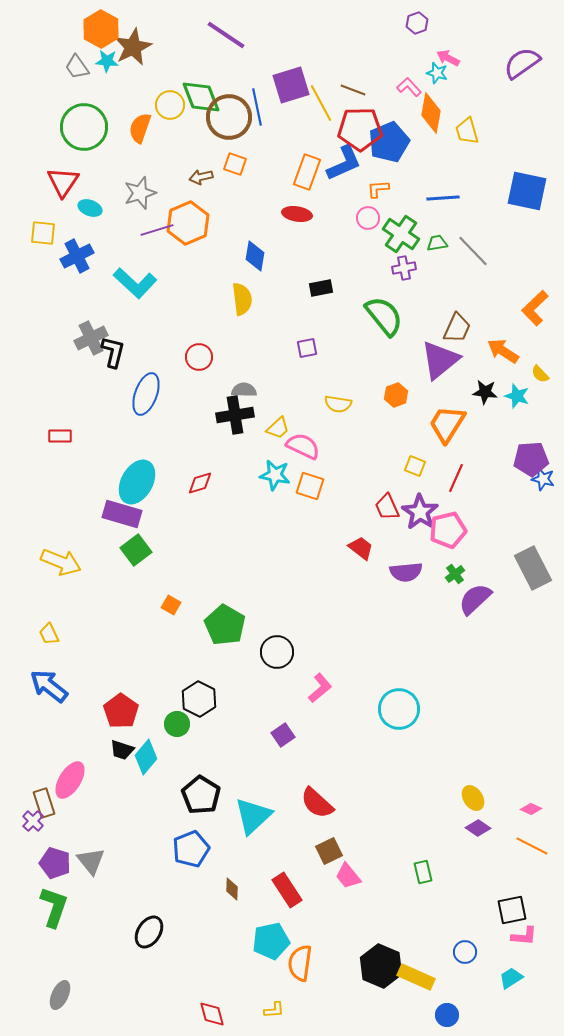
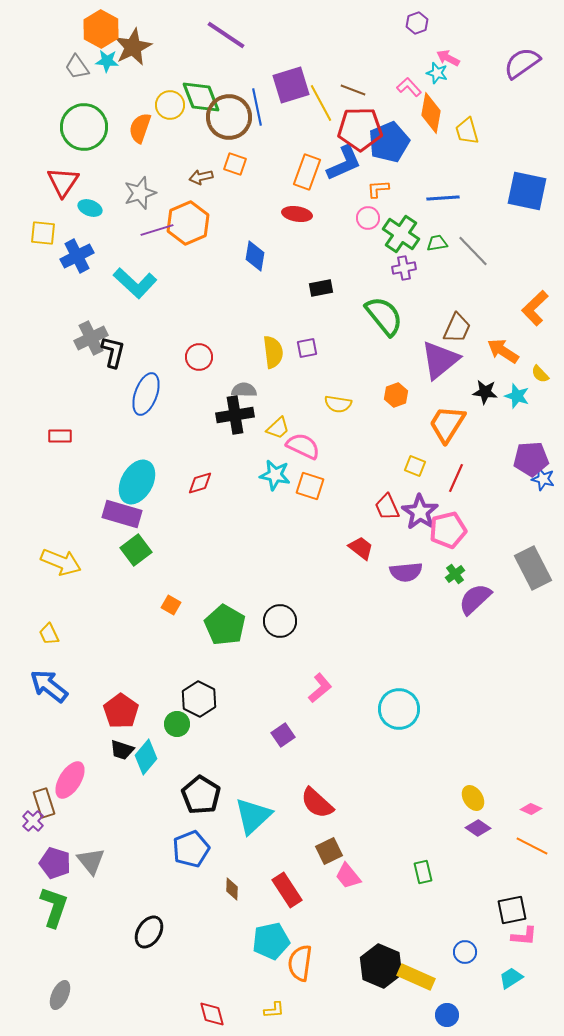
yellow semicircle at (242, 299): moved 31 px right, 53 px down
black circle at (277, 652): moved 3 px right, 31 px up
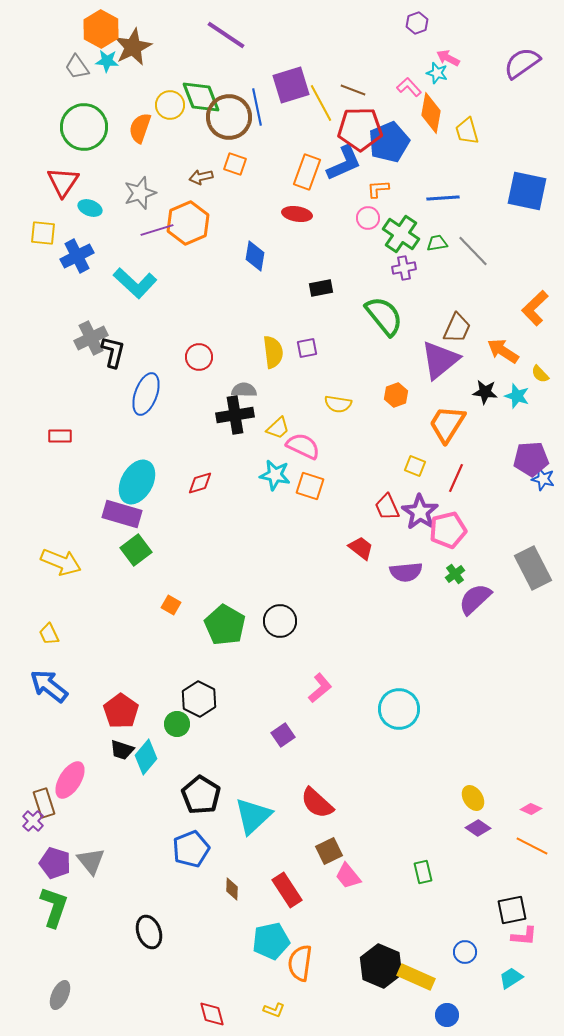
black ellipse at (149, 932): rotated 52 degrees counterclockwise
yellow L-shape at (274, 1010): rotated 25 degrees clockwise
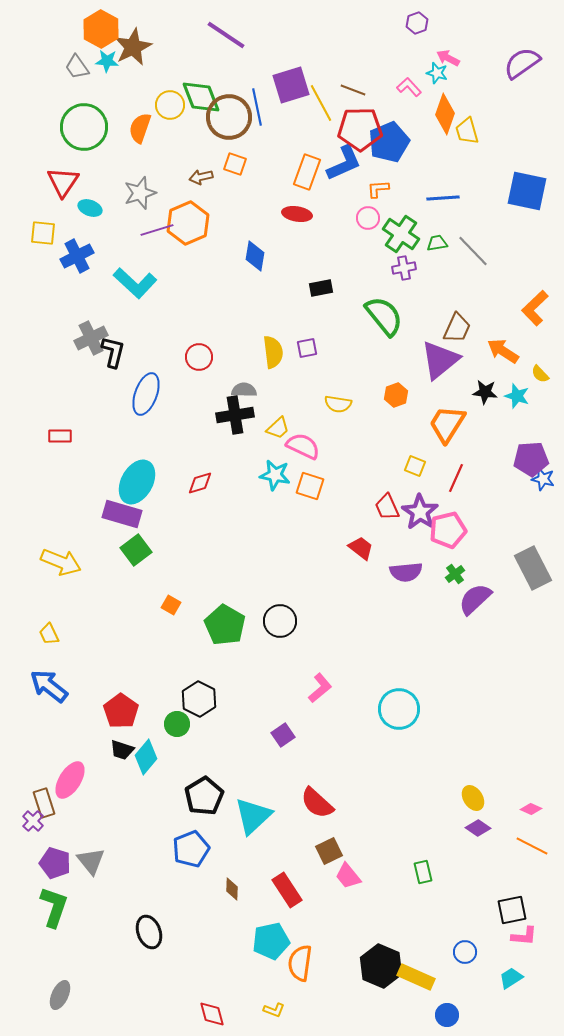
orange diamond at (431, 113): moved 14 px right, 1 px down; rotated 9 degrees clockwise
black pentagon at (201, 795): moved 3 px right, 1 px down; rotated 9 degrees clockwise
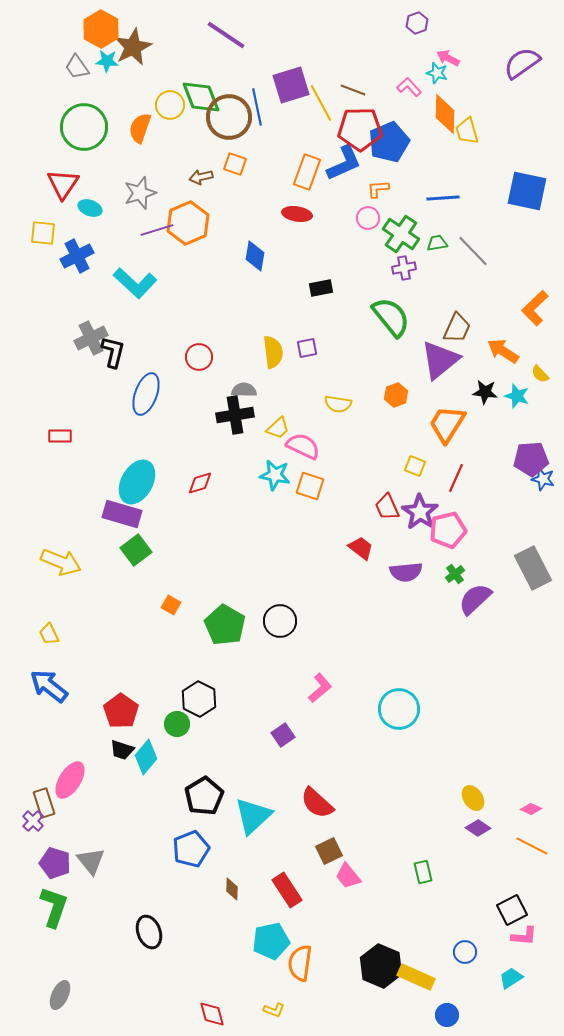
orange diamond at (445, 114): rotated 18 degrees counterclockwise
red triangle at (63, 182): moved 2 px down
green semicircle at (384, 316): moved 7 px right, 1 px down
black square at (512, 910): rotated 16 degrees counterclockwise
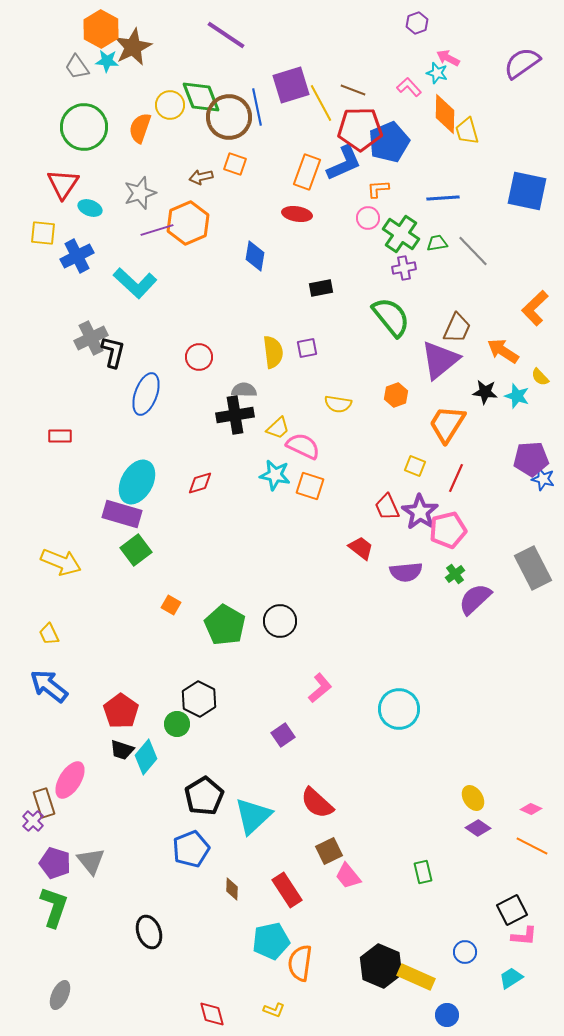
yellow semicircle at (540, 374): moved 3 px down
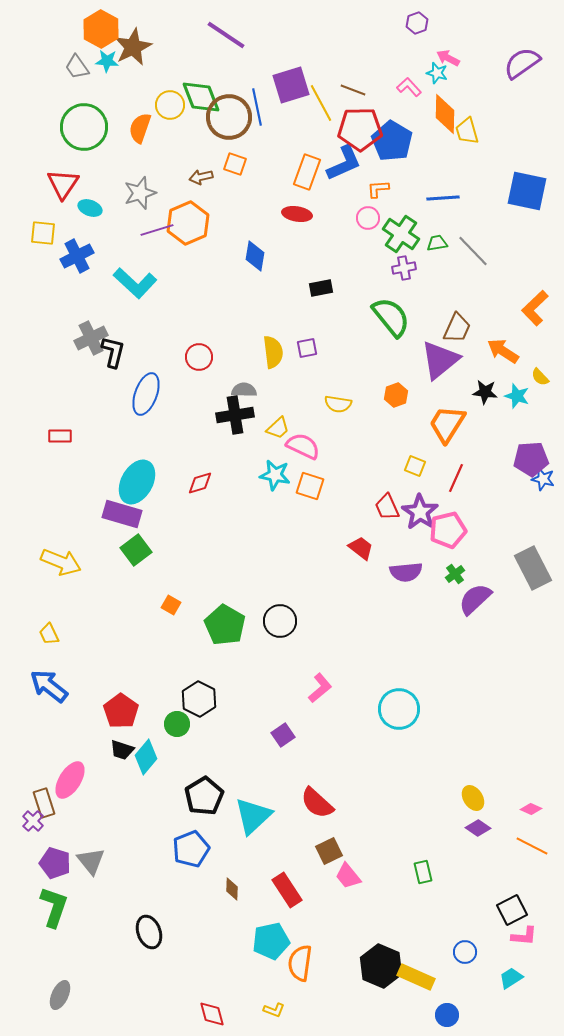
blue pentagon at (389, 142): moved 3 px right, 1 px up; rotated 18 degrees counterclockwise
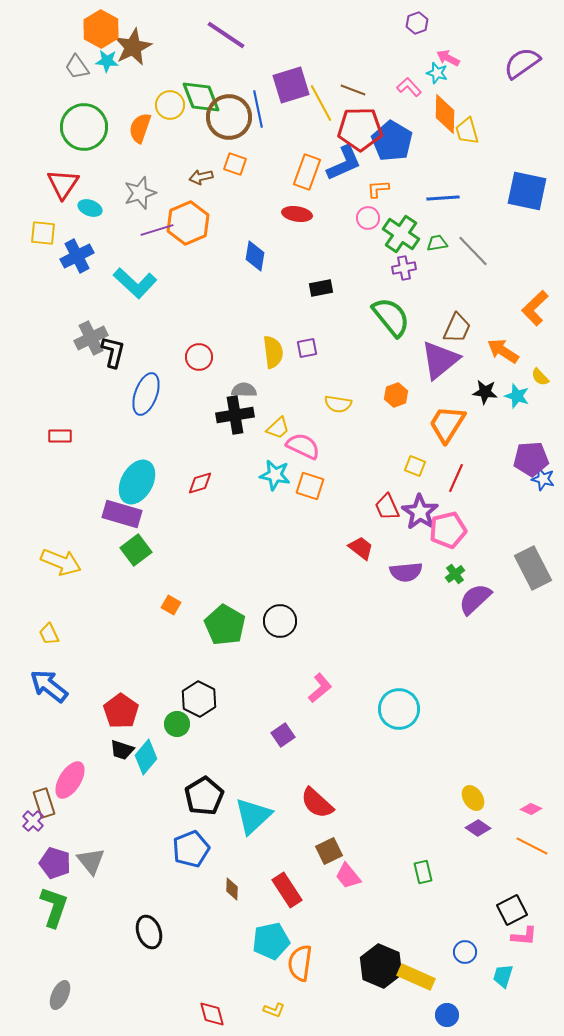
blue line at (257, 107): moved 1 px right, 2 px down
cyan trapezoid at (511, 978): moved 8 px left, 2 px up; rotated 40 degrees counterclockwise
